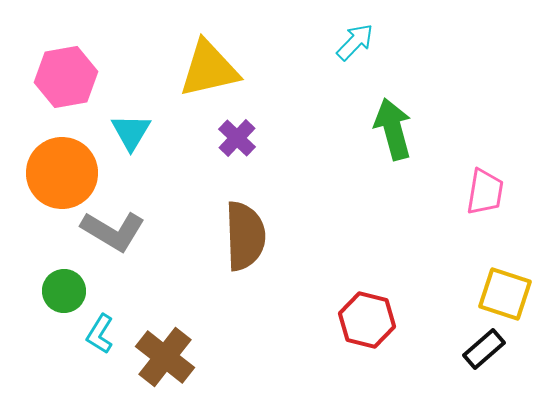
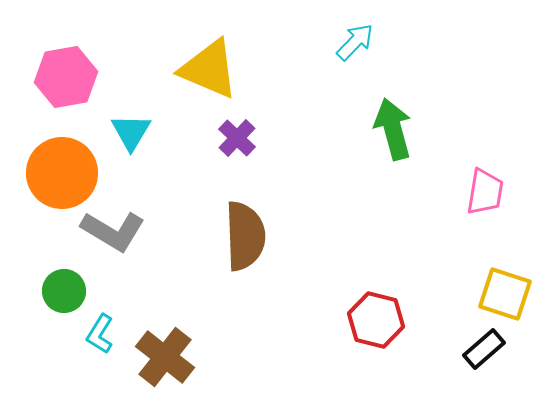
yellow triangle: rotated 36 degrees clockwise
red hexagon: moved 9 px right
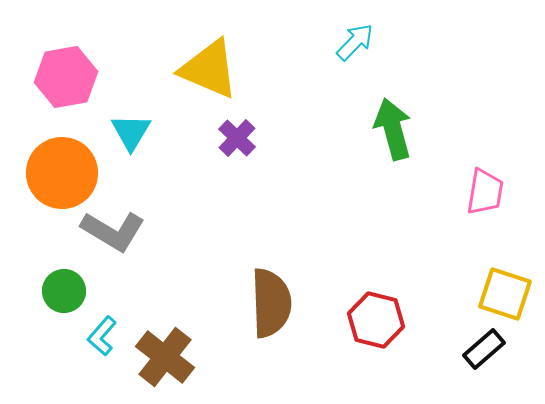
brown semicircle: moved 26 px right, 67 px down
cyan L-shape: moved 2 px right, 2 px down; rotated 9 degrees clockwise
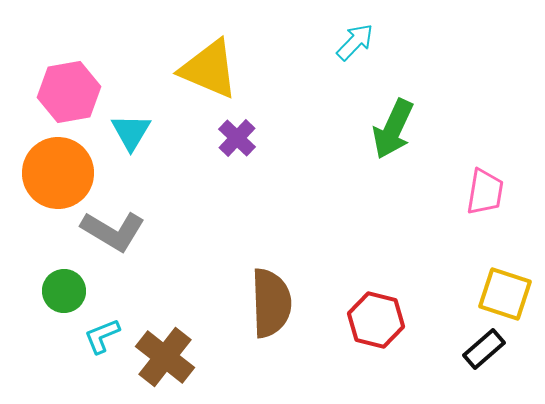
pink hexagon: moved 3 px right, 15 px down
green arrow: rotated 140 degrees counterclockwise
orange circle: moved 4 px left
cyan L-shape: rotated 27 degrees clockwise
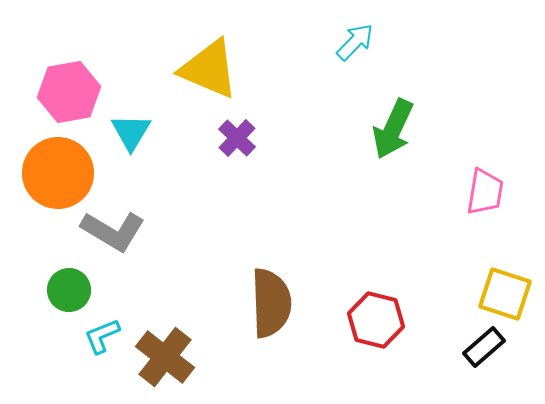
green circle: moved 5 px right, 1 px up
black rectangle: moved 2 px up
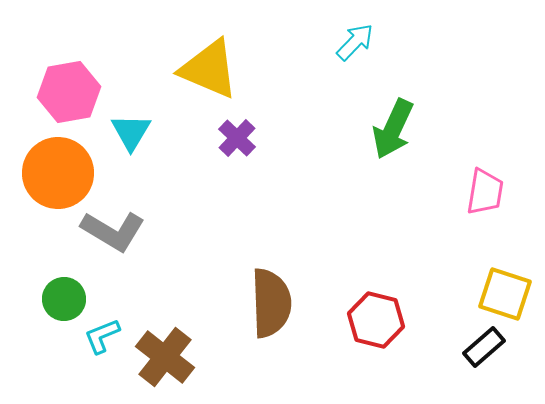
green circle: moved 5 px left, 9 px down
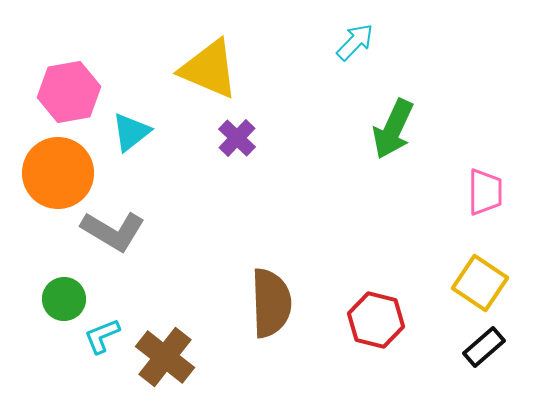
cyan triangle: rotated 21 degrees clockwise
pink trapezoid: rotated 9 degrees counterclockwise
yellow square: moved 25 px left, 11 px up; rotated 16 degrees clockwise
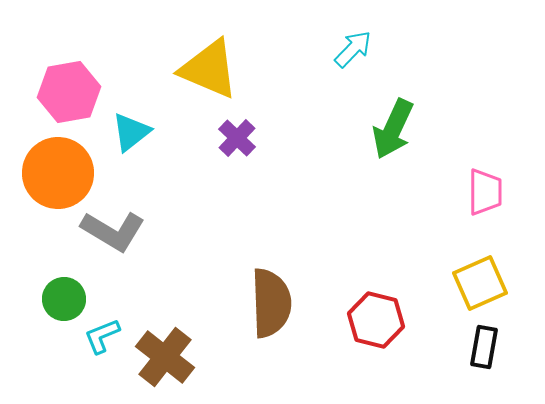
cyan arrow: moved 2 px left, 7 px down
yellow square: rotated 32 degrees clockwise
black rectangle: rotated 39 degrees counterclockwise
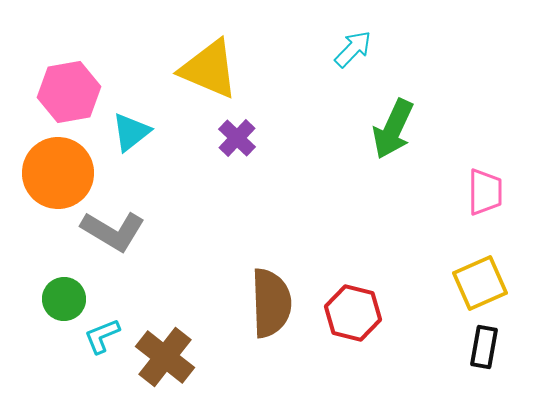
red hexagon: moved 23 px left, 7 px up
